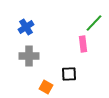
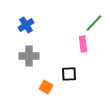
blue cross: moved 2 px up
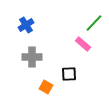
pink rectangle: rotated 42 degrees counterclockwise
gray cross: moved 3 px right, 1 px down
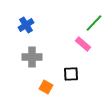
black square: moved 2 px right
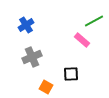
green line: moved 2 px up; rotated 18 degrees clockwise
pink rectangle: moved 1 px left, 4 px up
gray cross: rotated 24 degrees counterclockwise
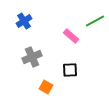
green line: moved 1 px right
blue cross: moved 2 px left, 4 px up
pink rectangle: moved 11 px left, 4 px up
black square: moved 1 px left, 4 px up
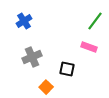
green line: rotated 24 degrees counterclockwise
pink rectangle: moved 18 px right, 11 px down; rotated 21 degrees counterclockwise
black square: moved 3 px left, 1 px up; rotated 14 degrees clockwise
orange square: rotated 16 degrees clockwise
